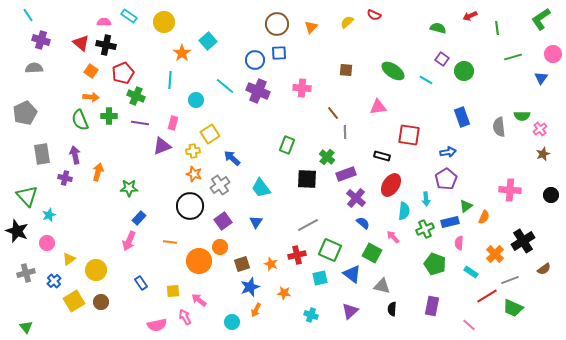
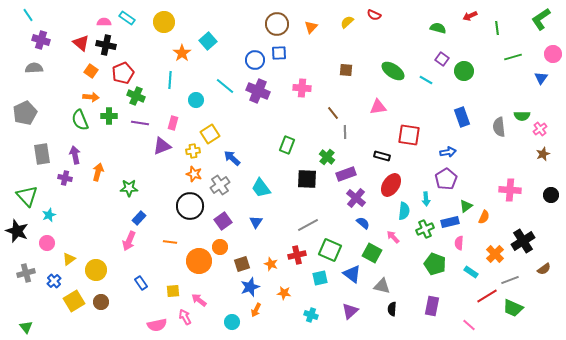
cyan rectangle at (129, 16): moved 2 px left, 2 px down
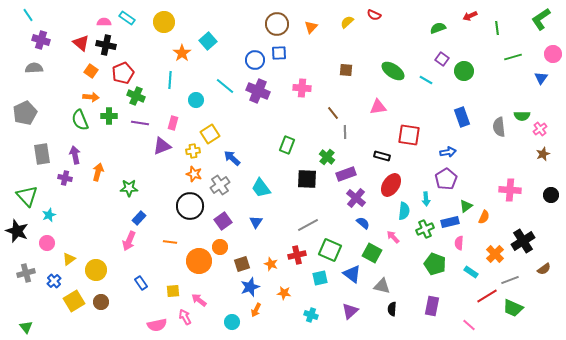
green semicircle at (438, 28): rotated 35 degrees counterclockwise
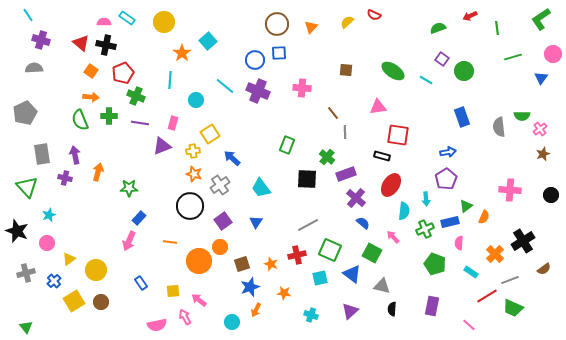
red square at (409, 135): moved 11 px left
green triangle at (27, 196): moved 9 px up
